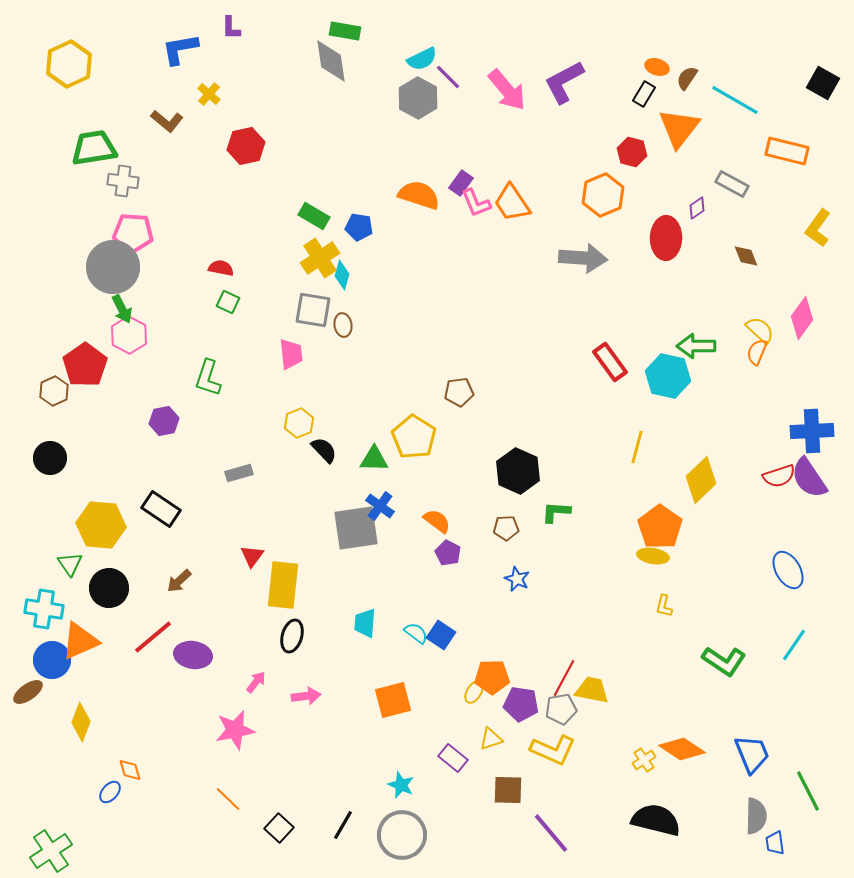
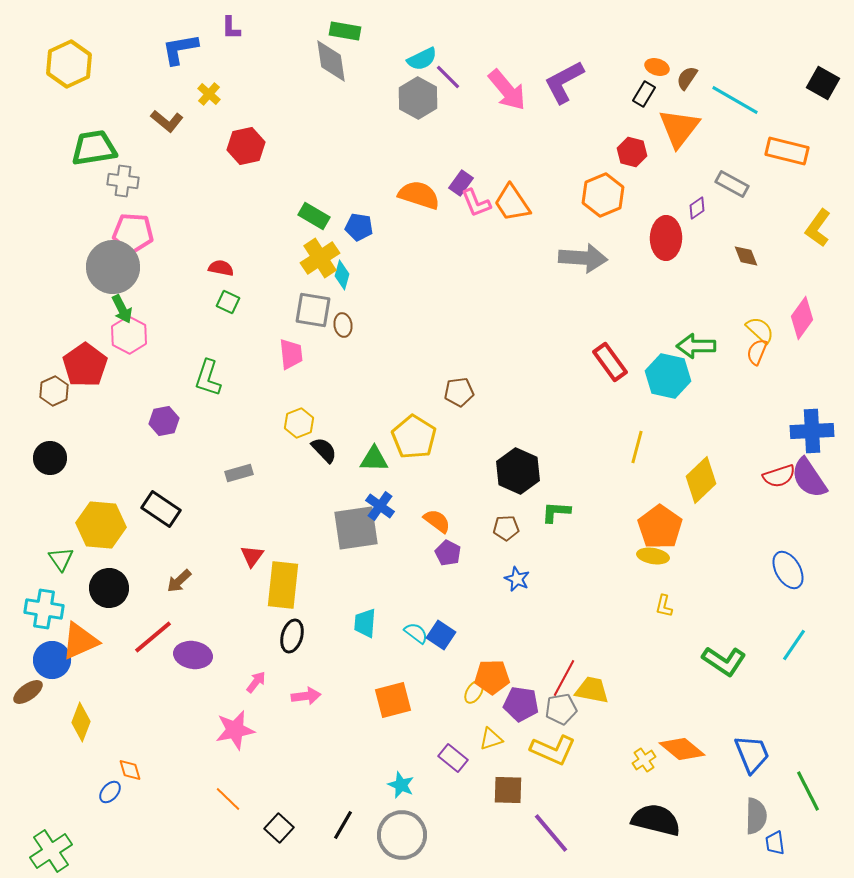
green triangle at (70, 564): moved 9 px left, 5 px up
orange diamond at (682, 749): rotated 6 degrees clockwise
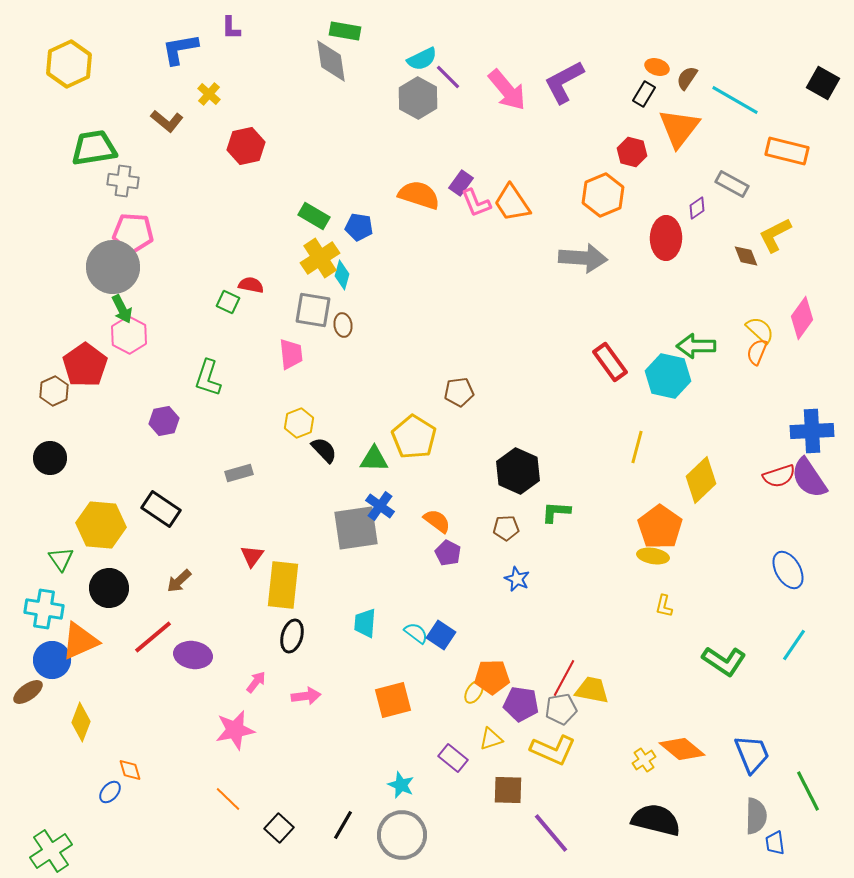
yellow L-shape at (818, 228): moved 43 px left, 7 px down; rotated 27 degrees clockwise
red semicircle at (221, 268): moved 30 px right, 17 px down
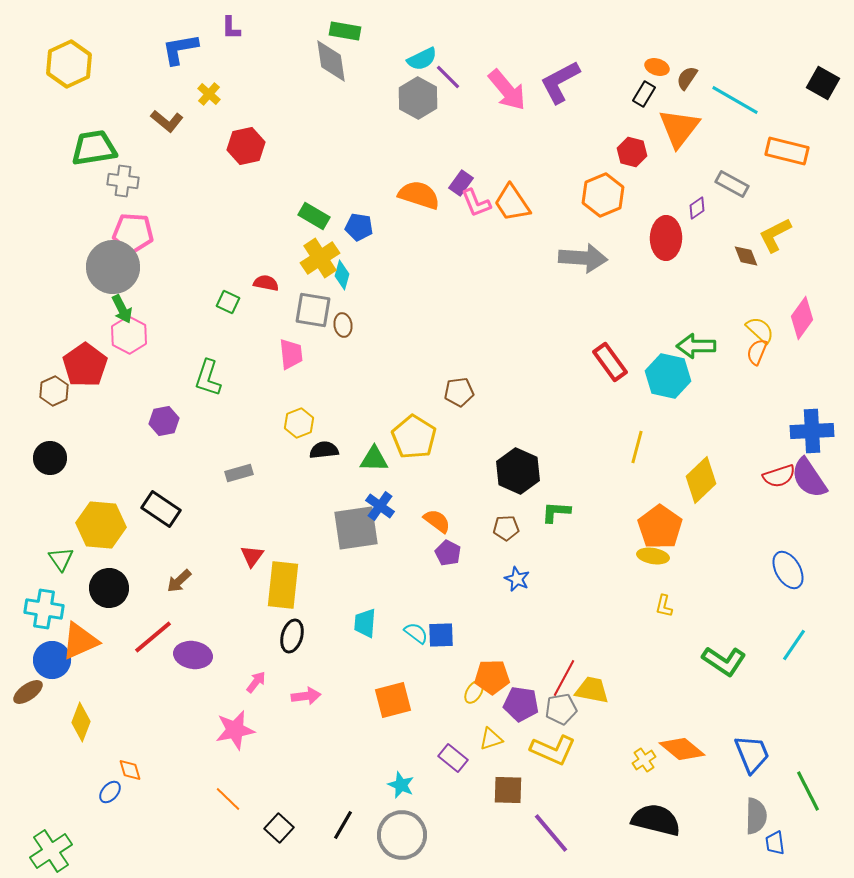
purple L-shape at (564, 82): moved 4 px left
red semicircle at (251, 285): moved 15 px right, 2 px up
black semicircle at (324, 450): rotated 52 degrees counterclockwise
blue square at (441, 635): rotated 36 degrees counterclockwise
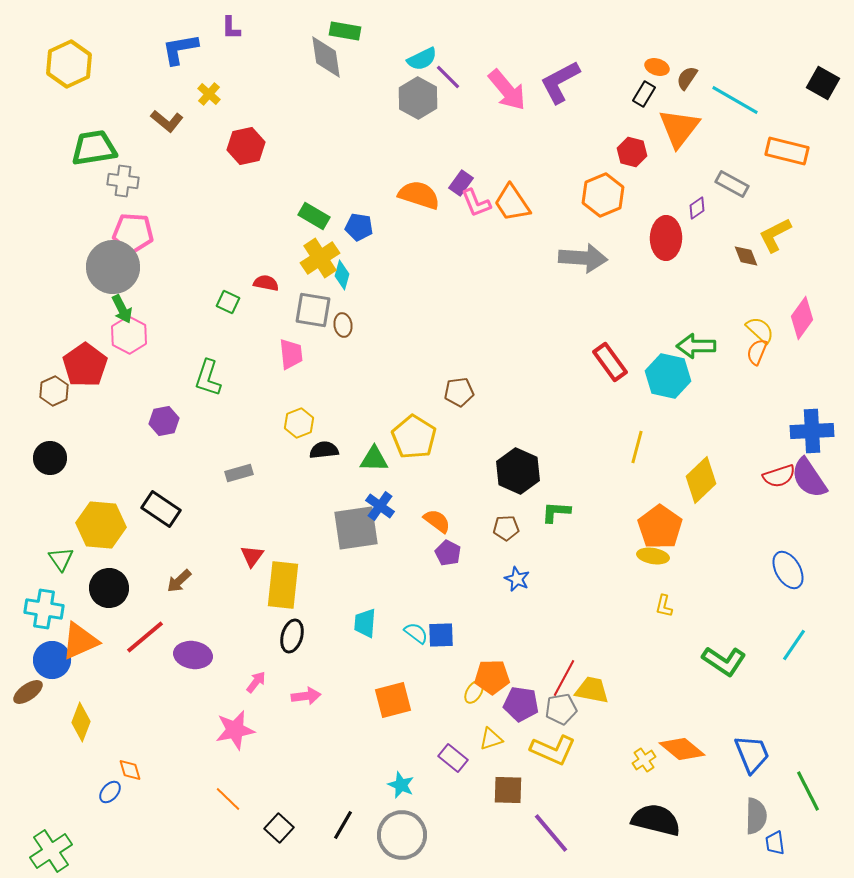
gray diamond at (331, 61): moved 5 px left, 4 px up
red line at (153, 637): moved 8 px left
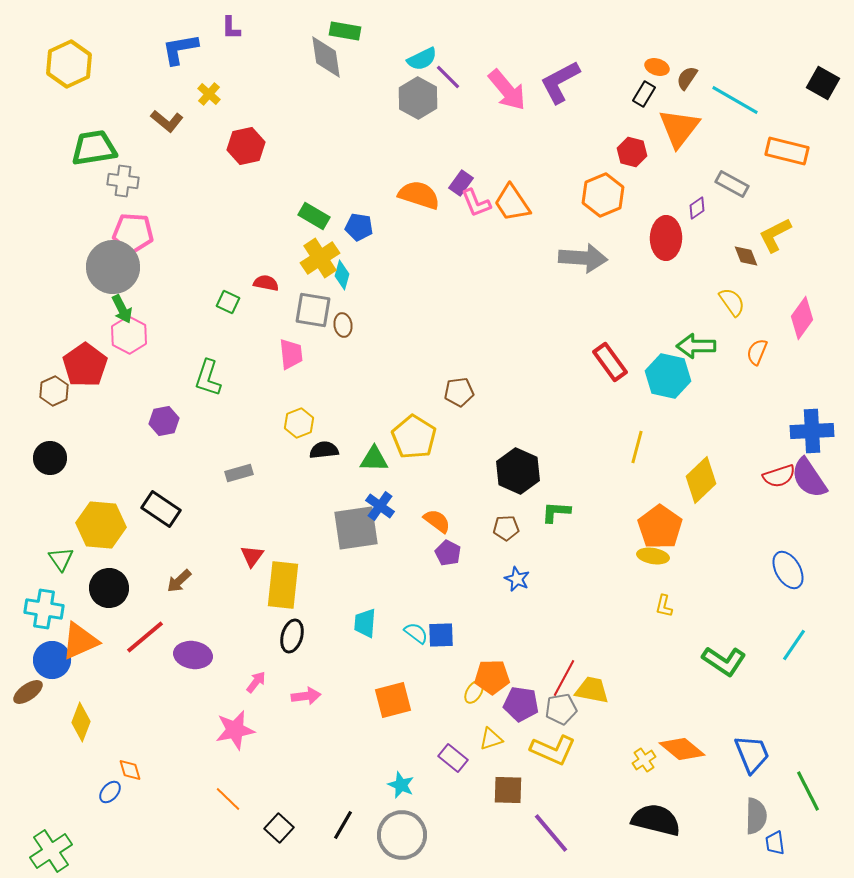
yellow semicircle at (760, 330): moved 28 px left, 28 px up; rotated 12 degrees clockwise
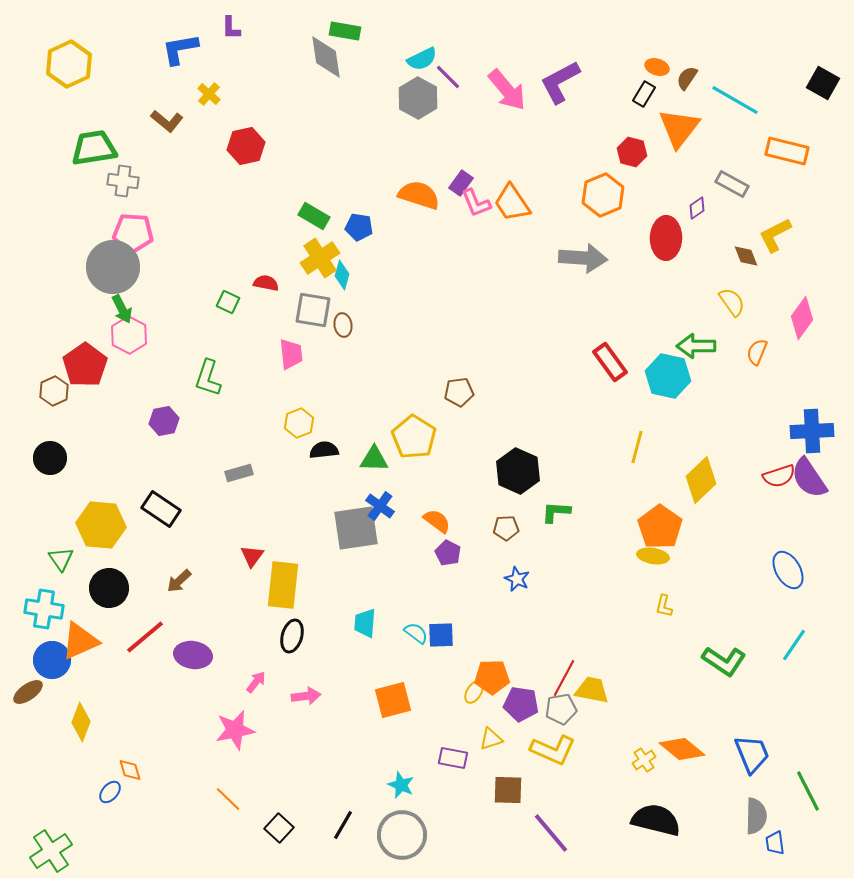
purple rectangle at (453, 758): rotated 28 degrees counterclockwise
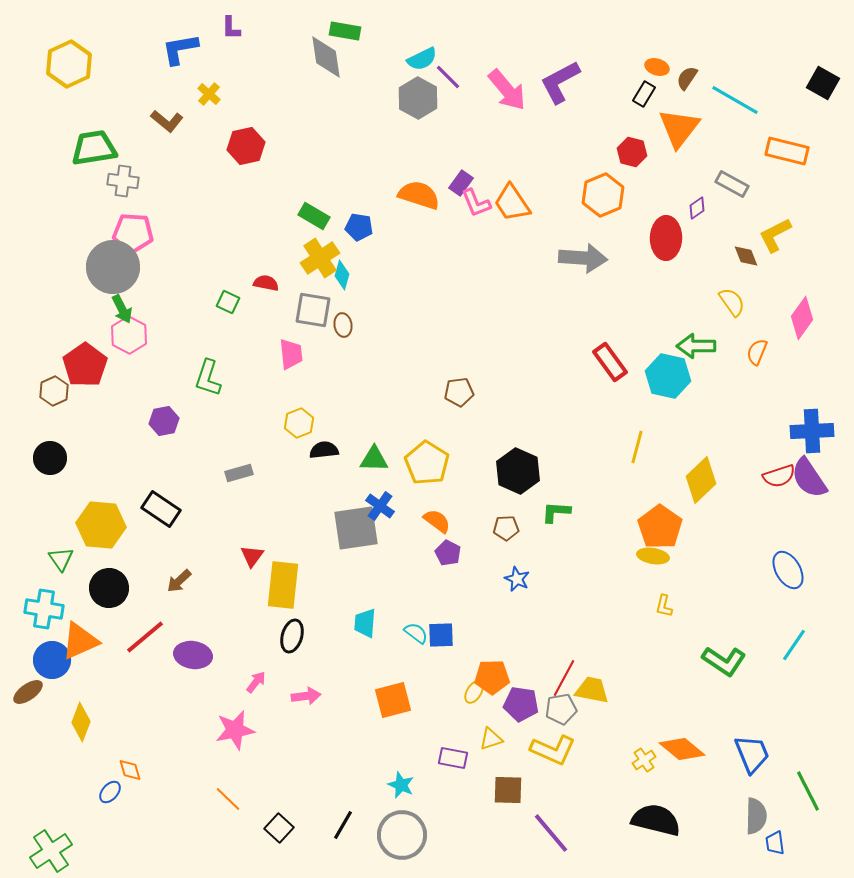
yellow pentagon at (414, 437): moved 13 px right, 26 px down
